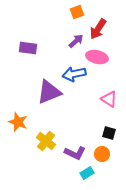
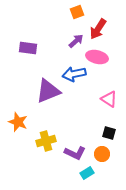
purple triangle: moved 1 px left, 1 px up
yellow cross: rotated 36 degrees clockwise
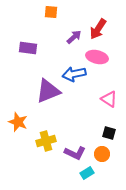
orange square: moved 26 px left; rotated 24 degrees clockwise
purple arrow: moved 2 px left, 4 px up
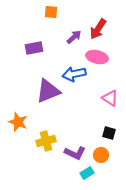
purple rectangle: moved 6 px right; rotated 18 degrees counterclockwise
pink triangle: moved 1 px right, 1 px up
orange circle: moved 1 px left, 1 px down
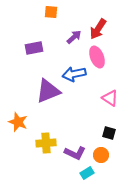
pink ellipse: rotated 55 degrees clockwise
yellow cross: moved 2 px down; rotated 12 degrees clockwise
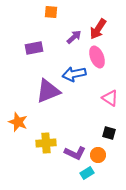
orange circle: moved 3 px left
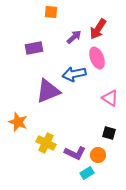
pink ellipse: moved 1 px down
yellow cross: rotated 30 degrees clockwise
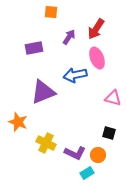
red arrow: moved 2 px left
purple arrow: moved 5 px left; rotated 14 degrees counterclockwise
blue arrow: moved 1 px right, 1 px down
purple triangle: moved 5 px left, 1 px down
pink triangle: moved 3 px right; rotated 18 degrees counterclockwise
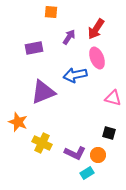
yellow cross: moved 4 px left
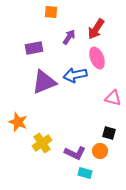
purple triangle: moved 1 px right, 10 px up
yellow cross: rotated 30 degrees clockwise
orange circle: moved 2 px right, 4 px up
cyan rectangle: moved 2 px left; rotated 48 degrees clockwise
